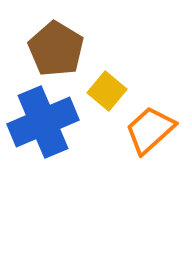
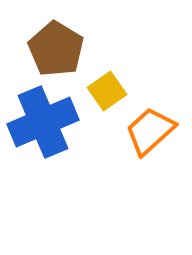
yellow square: rotated 15 degrees clockwise
orange trapezoid: moved 1 px down
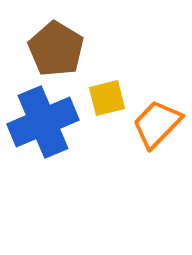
yellow square: moved 7 px down; rotated 21 degrees clockwise
orange trapezoid: moved 7 px right, 7 px up; rotated 4 degrees counterclockwise
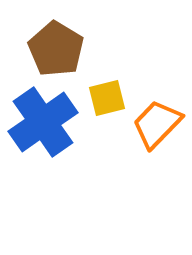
blue cross: rotated 12 degrees counterclockwise
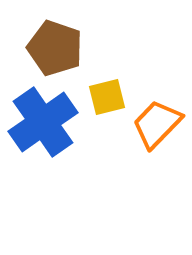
brown pentagon: moved 1 px left, 1 px up; rotated 12 degrees counterclockwise
yellow square: moved 1 px up
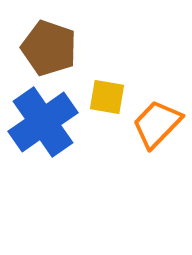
brown pentagon: moved 6 px left
yellow square: rotated 24 degrees clockwise
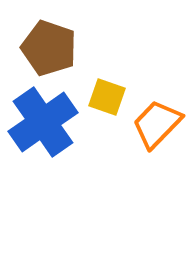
yellow square: rotated 9 degrees clockwise
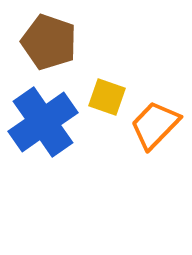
brown pentagon: moved 6 px up
orange trapezoid: moved 2 px left, 1 px down
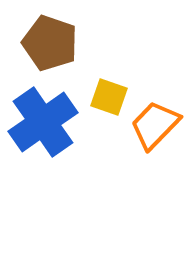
brown pentagon: moved 1 px right, 1 px down
yellow square: moved 2 px right
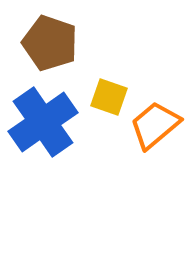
orange trapezoid: rotated 6 degrees clockwise
